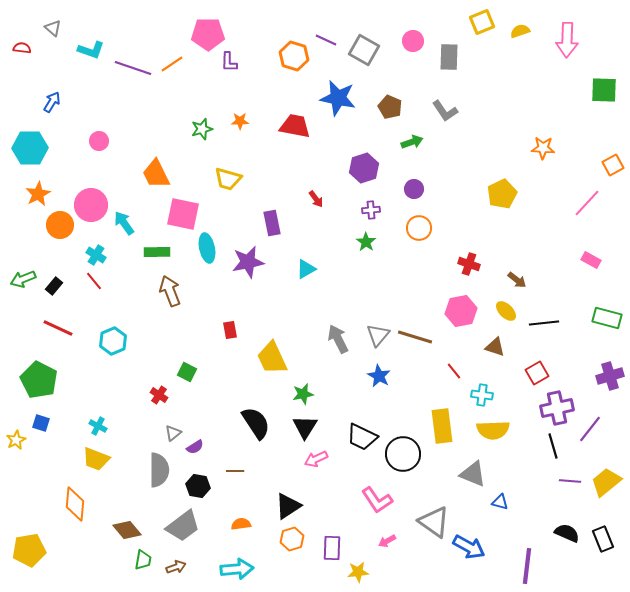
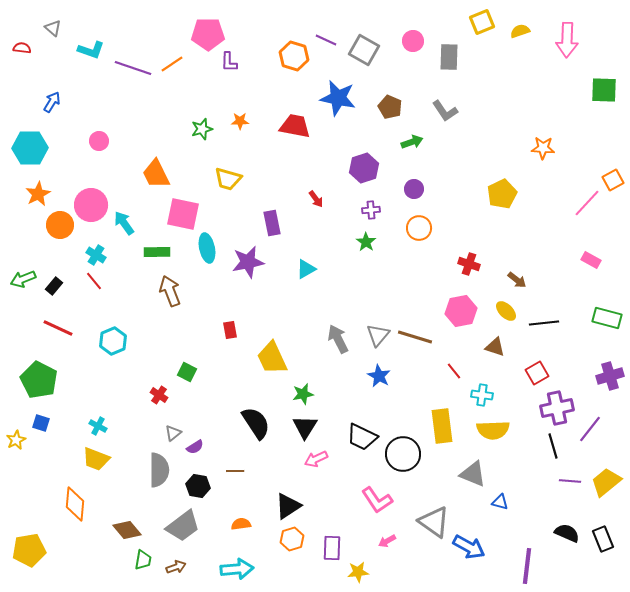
orange square at (613, 165): moved 15 px down
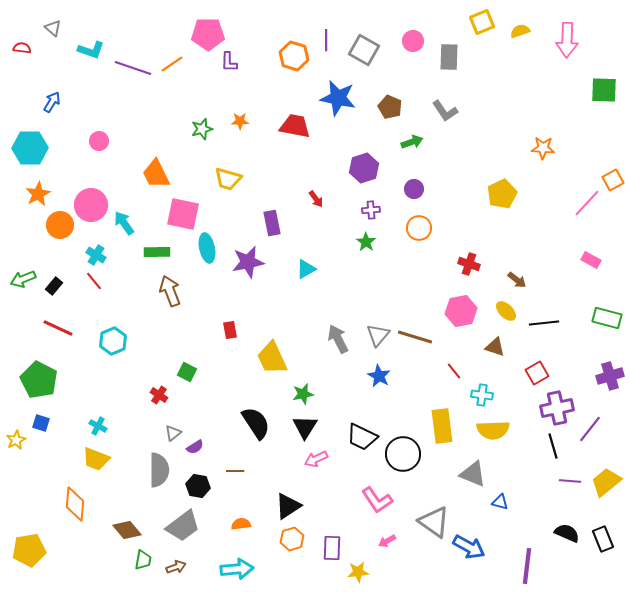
purple line at (326, 40): rotated 65 degrees clockwise
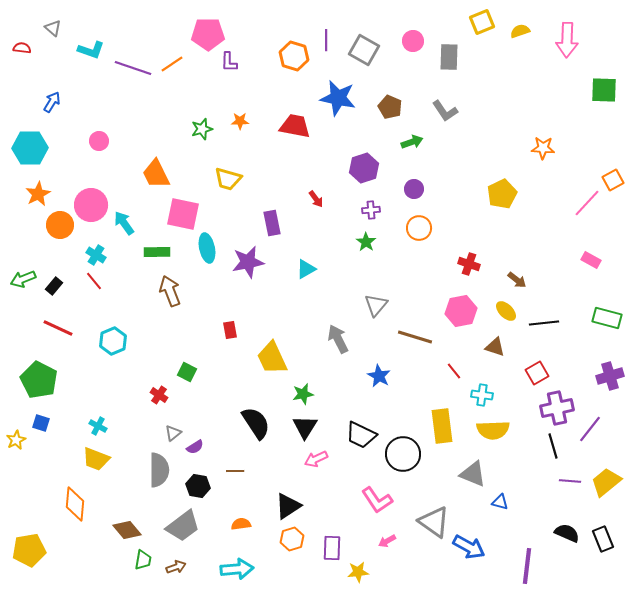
gray triangle at (378, 335): moved 2 px left, 30 px up
black trapezoid at (362, 437): moved 1 px left, 2 px up
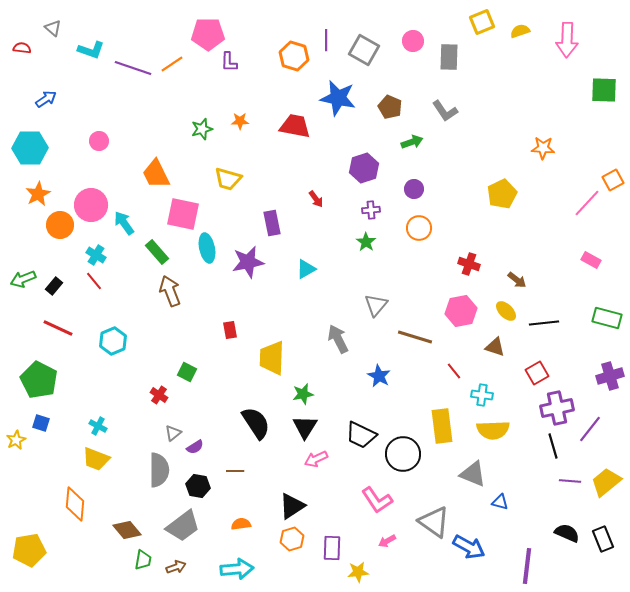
blue arrow at (52, 102): moved 6 px left, 3 px up; rotated 25 degrees clockwise
green rectangle at (157, 252): rotated 50 degrees clockwise
yellow trapezoid at (272, 358): rotated 27 degrees clockwise
black triangle at (288, 506): moved 4 px right
